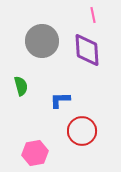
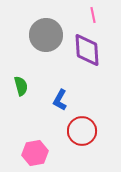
gray circle: moved 4 px right, 6 px up
blue L-shape: rotated 60 degrees counterclockwise
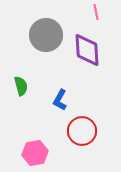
pink line: moved 3 px right, 3 px up
